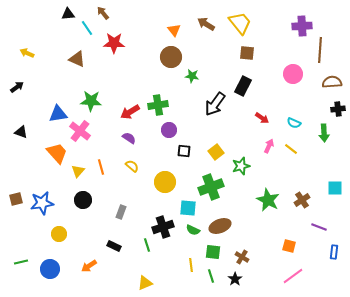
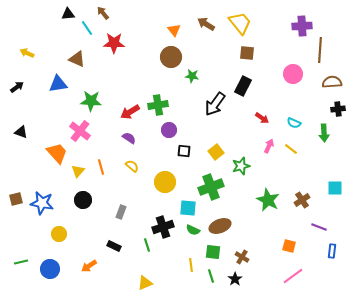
blue triangle at (58, 114): moved 30 px up
blue star at (42, 203): rotated 20 degrees clockwise
blue rectangle at (334, 252): moved 2 px left, 1 px up
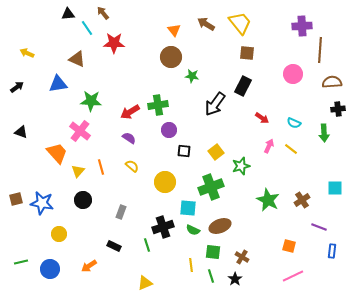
pink line at (293, 276): rotated 10 degrees clockwise
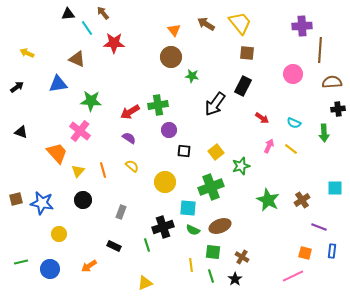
orange line at (101, 167): moved 2 px right, 3 px down
orange square at (289, 246): moved 16 px right, 7 px down
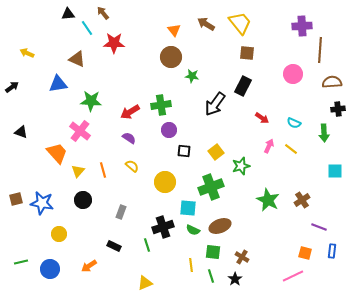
black arrow at (17, 87): moved 5 px left
green cross at (158, 105): moved 3 px right
cyan square at (335, 188): moved 17 px up
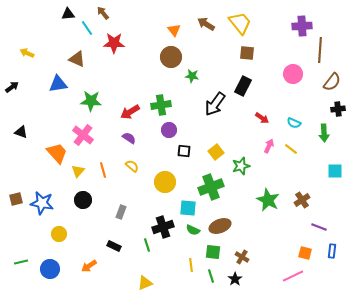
brown semicircle at (332, 82): rotated 132 degrees clockwise
pink cross at (80, 131): moved 3 px right, 4 px down
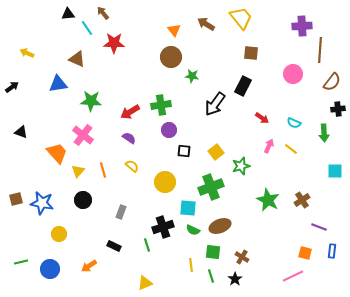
yellow trapezoid at (240, 23): moved 1 px right, 5 px up
brown square at (247, 53): moved 4 px right
